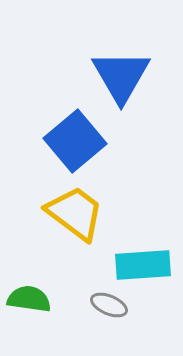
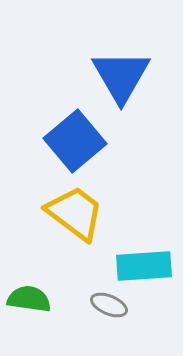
cyan rectangle: moved 1 px right, 1 px down
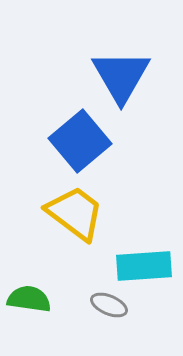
blue square: moved 5 px right
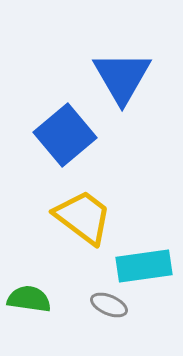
blue triangle: moved 1 px right, 1 px down
blue square: moved 15 px left, 6 px up
yellow trapezoid: moved 8 px right, 4 px down
cyan rectangle: rotated 4 degrees counterclockwise
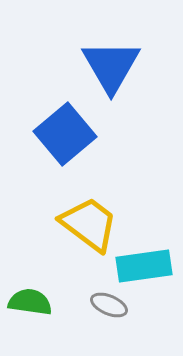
blue triangle: moved 11 px left, 11 px up
blue square: moved 1 px up
yellow trapezoid: moved 6 px right, 7 px down
green semicircle: moved 1 px right, 3 px down
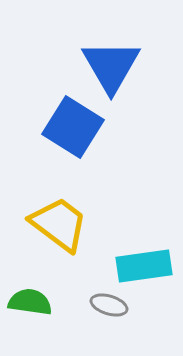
blue square: moved 8 px right, 7 px up; rotated 18 degrees counterclockwise
yellow trapezoid: moved 30 px left
gray ellipse: rotated 6 degrees counterclockwise
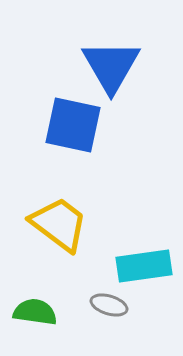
blue square: moved 2 px up; rotated 20 degrees counterclockwise
green semicircle: moved 5 px right, 10 px down
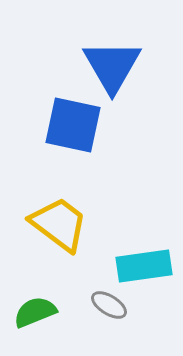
blue triangle: moved 1 px right
gray ellipse: rotated 15 degrees clockwise
green semicircle: rotated 30 degrees counterclockwise
